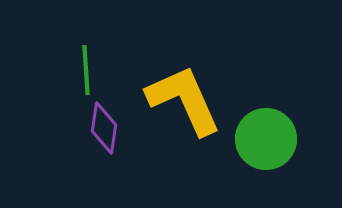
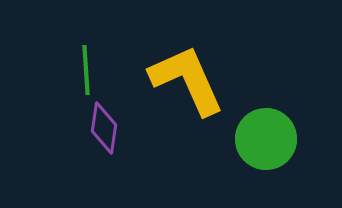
yellow L-shape: moved 3 px right, 20 px up
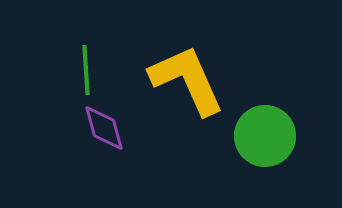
purple diamond: rotated 24 degrees counterclockwise
green circle: moved 1 px left, 3 px up
